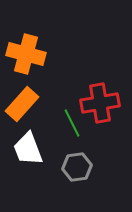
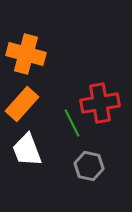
white trapezoid: moved 1 px left, 1 px down
gray hexagon: moved 12 px right, 1 px up; rotated 20 degrees clockwise
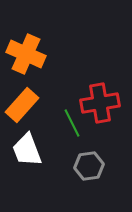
orange cross: rotated 9 degrees clockwise
orange rectangle: moved 1 px down
gray hexagon: rotated 20 degrees counterclockwise
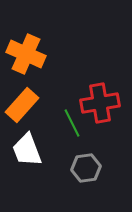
gray hexagon: moved 3 px left, 2 px down
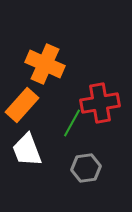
orange cross: moved 19 px right, 10 px down
green line: rotated 56 degrees clockwise
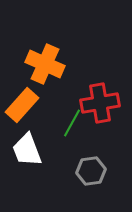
gray hexagon: moved 5 px right, 3 px down
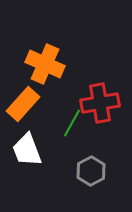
orange rectangle: moved 1 px right, 1 px up
gray hexagon: rotated 20 degrees counterclockwise
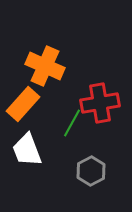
orange cross: moved 2 px down
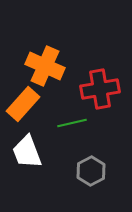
red cross: moved 14 px up
green line: rotated 48 degrees clockwise
white trapezoid: moved 2 px down
